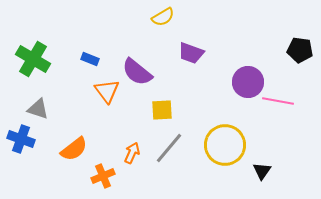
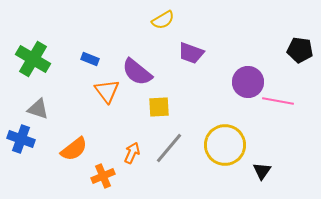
yellow semicircle: moved 3 px down
yellow square: moved 3 px left, 3 px up
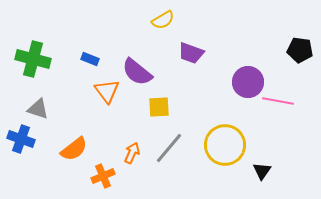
green cross: rotated 16 degrees counterclockwise
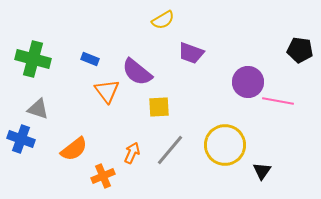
gray line: moved 1 px right, 2 px down
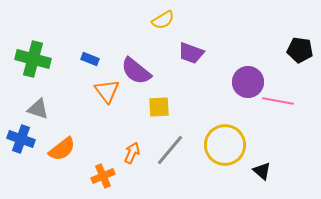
purple semicircle: moved 1 px left, 1 px up
orange semicircle: moved 12 px left
black triangle: rotated 24 degrees counterclockwise
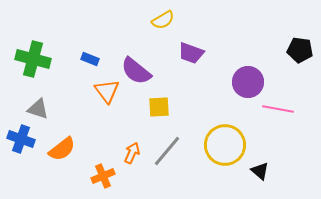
pink line: moved 8 px down
gray line: moved 3 px left, 1 px down
black triangle: moved 2 px left
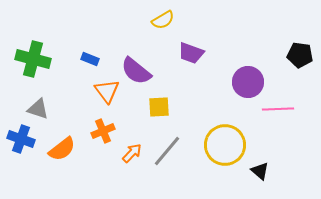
black pentagon: moved 5 px down
pink line: rotated 12 degrees counterclockwise
orange arrow: rotated 20 degrees clockwise
orange cross: moved 45 px up
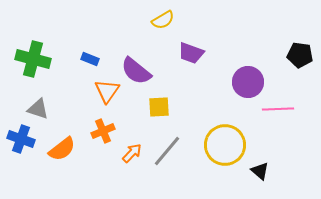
orange triangle: rotated 12 degrees clockwise
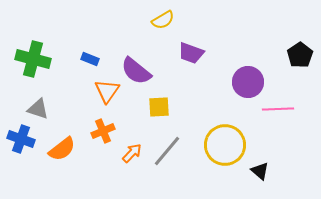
black pentagon: rotated 30 degrees clockwise
